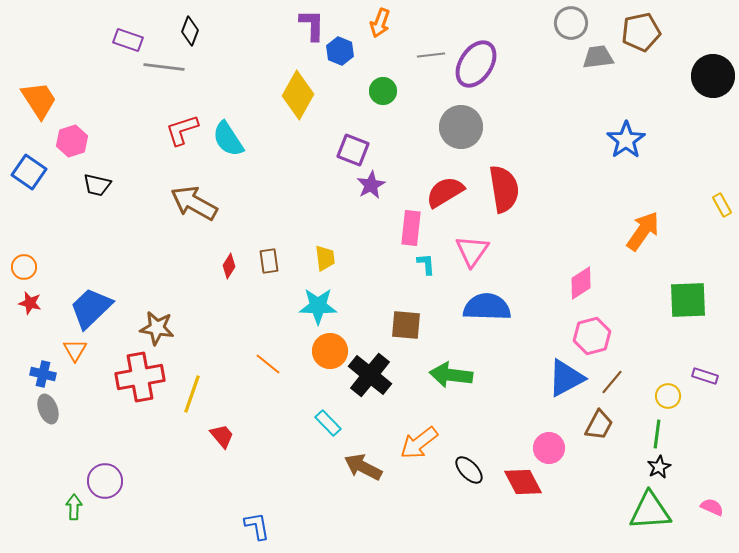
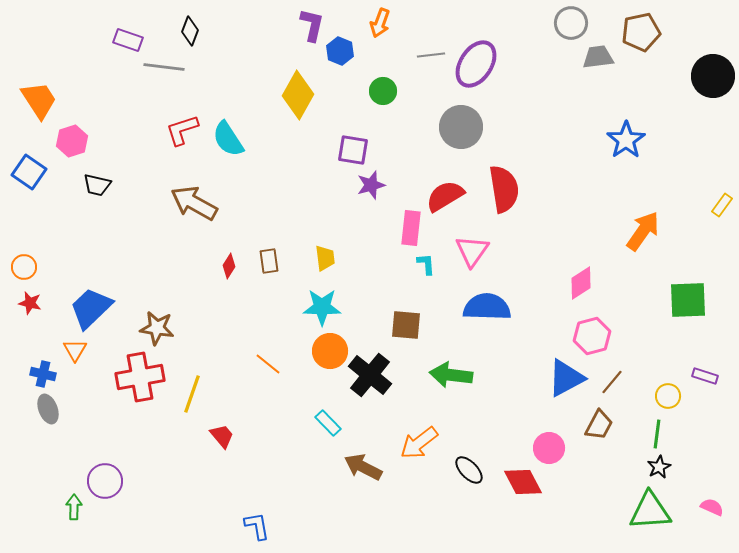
purple L-shape at (312, 25): rotated 12 degrees clockwise
purple square at (353, 150): rotated 12 degrees counterclockwise
purple star at (371, 185): rotated 12 degrees clockwise
red semicircle at (445, 192): moved 4 px down
yellow rectangle at (722, 205): rotated 65 degrees clockwise
cyan star at (318, 306): moved 4 px right, 1 px down
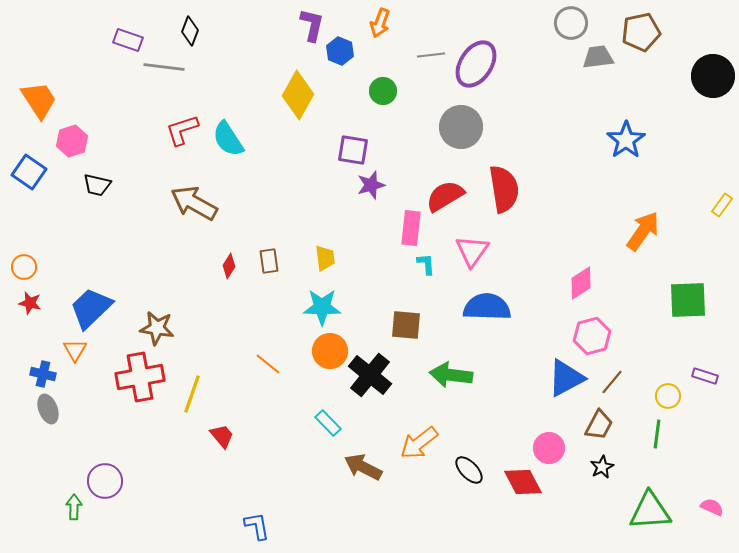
black star at (659, 467): moved 57 px left
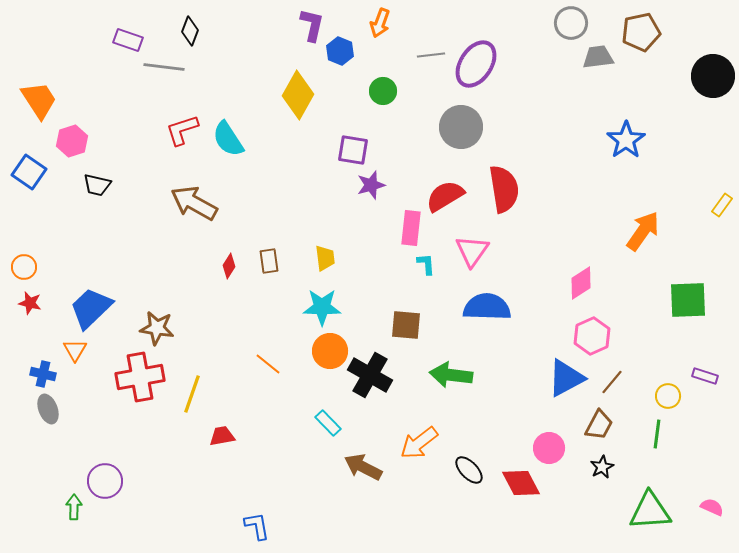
pink hexagon at (592, 336): rotated 9 degrees counterclockwise
black cross at (370, 375): rotated 9 degrees counterclockwise
red trapezoid at (222, 436): rotated 60 degrees counterclockwise
red diamond at (523, 482): moved 2 px left, 1 px down
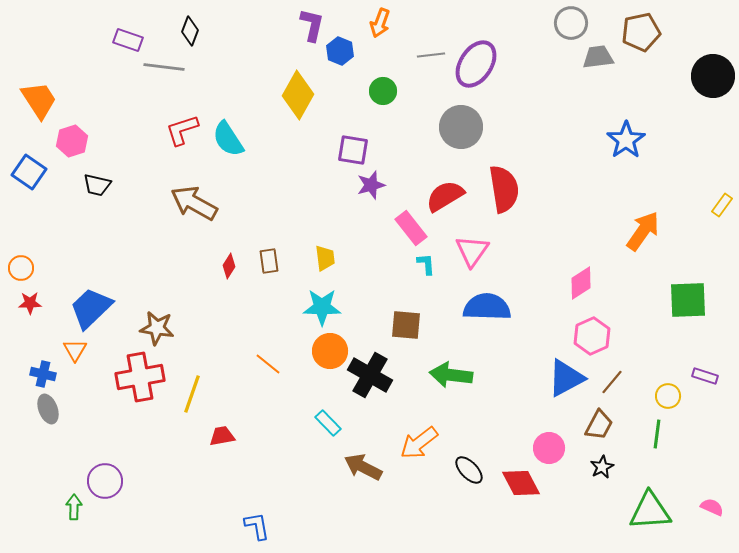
pink rectangle at (411, 228): rotated 44 degrees counterclockwise
orange circle at (24, 267): moved 3 px left, 1 px down
red star at (30, 303): rotated 15 degrees counterclockwise
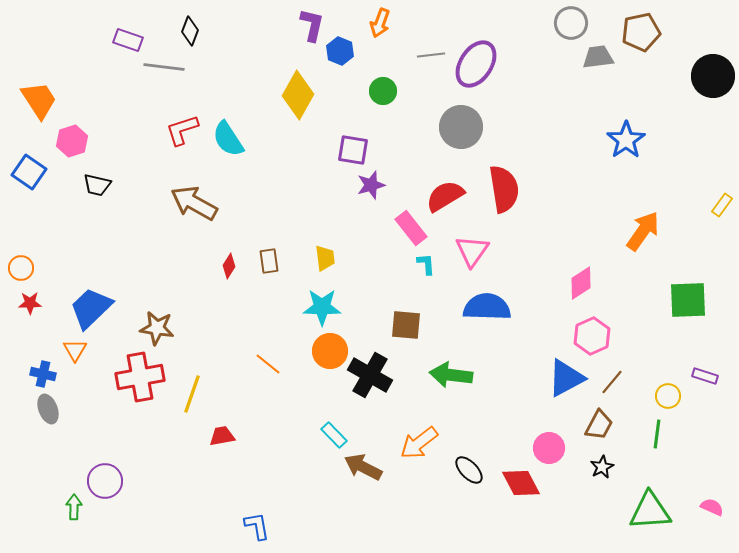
cyan rectangle at (328, 423): moved 6 px right, 12 px down
